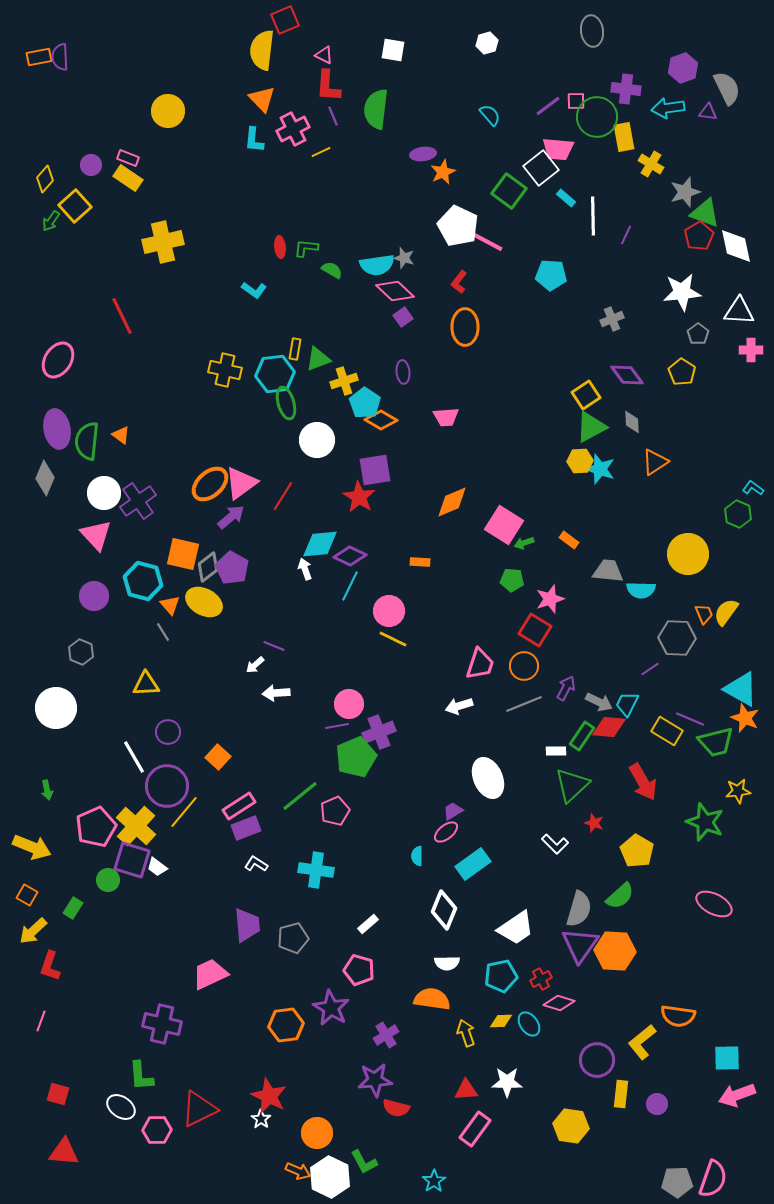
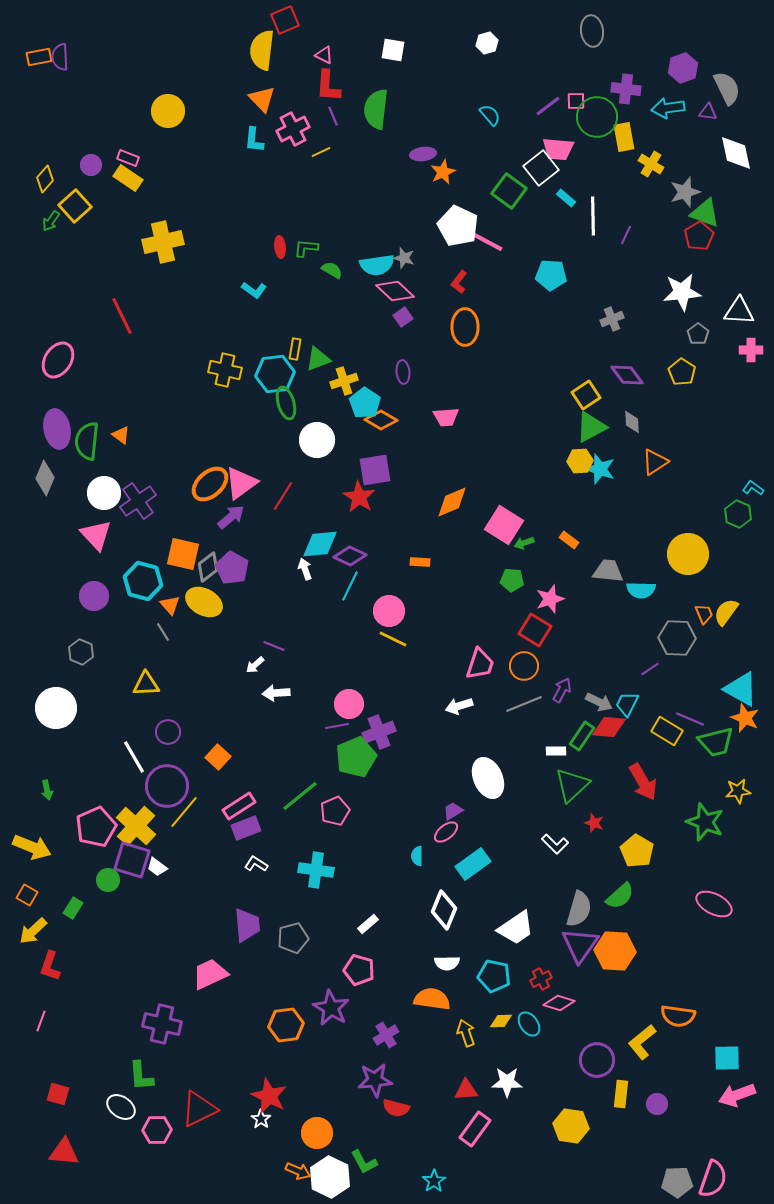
white diamond at (736, 246): moved 93 px up
purple arrow at (566, 688): moved 4 px left, 2 px down
cyan pentagon at (501, 976): moved 7 px left; rotated 24 degrees clockwise
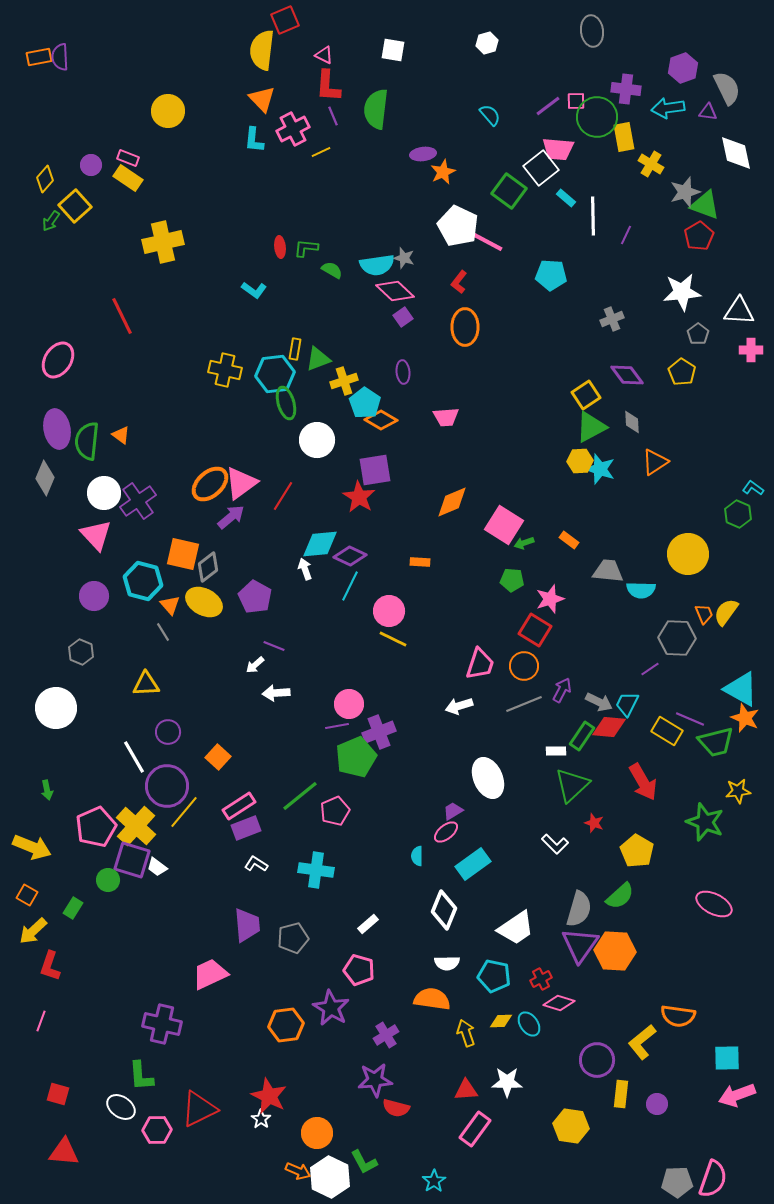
green triangle at (705, 213): moved 8 px up
purple pentagon at (232, 568): moved 23 px right, 29 px down
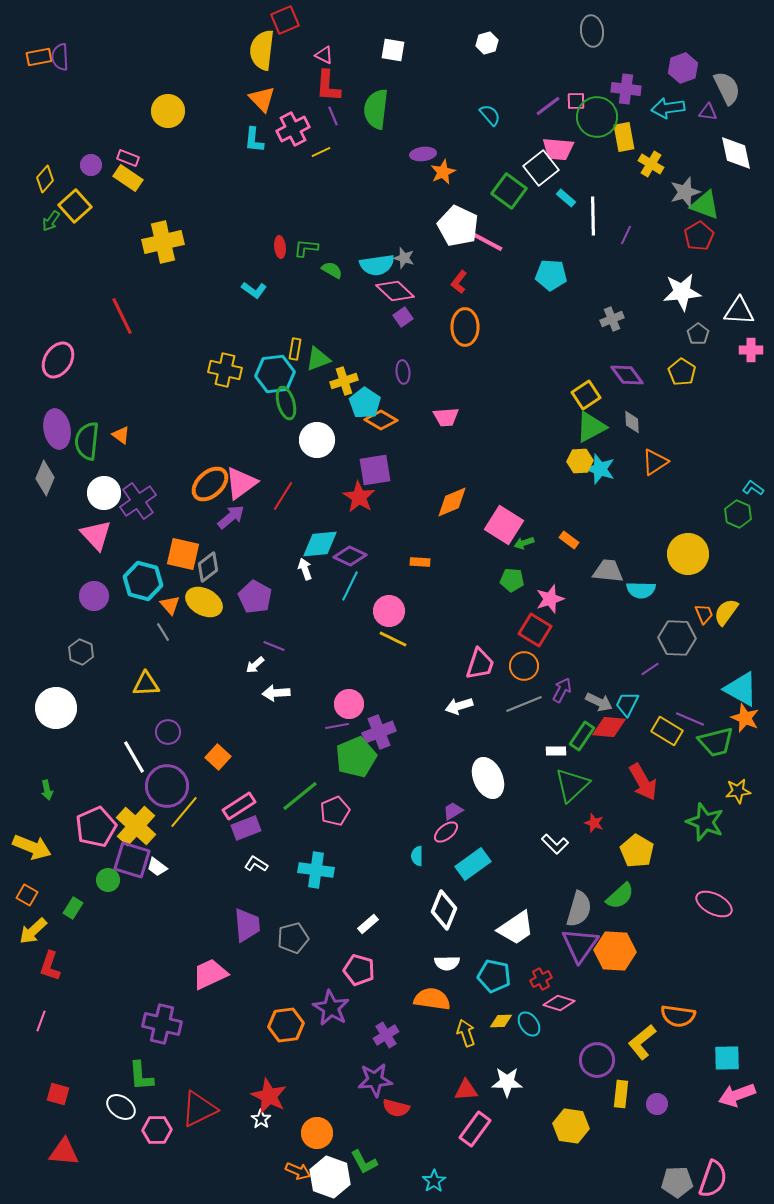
white hexagon at (330, 1177): rotated 6 degrees counterclockwise
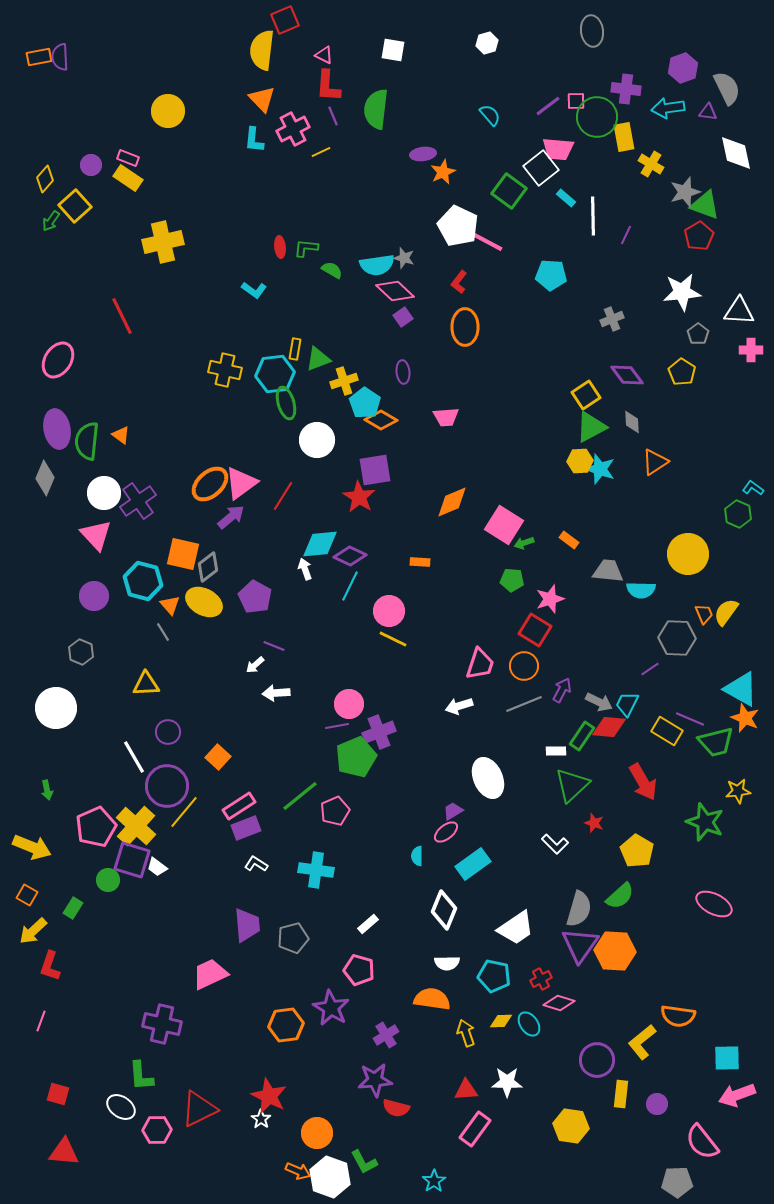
pink semicircle at (713, 1179): moved 11 px left, 37 px up; rotated 123 degrees clockwise
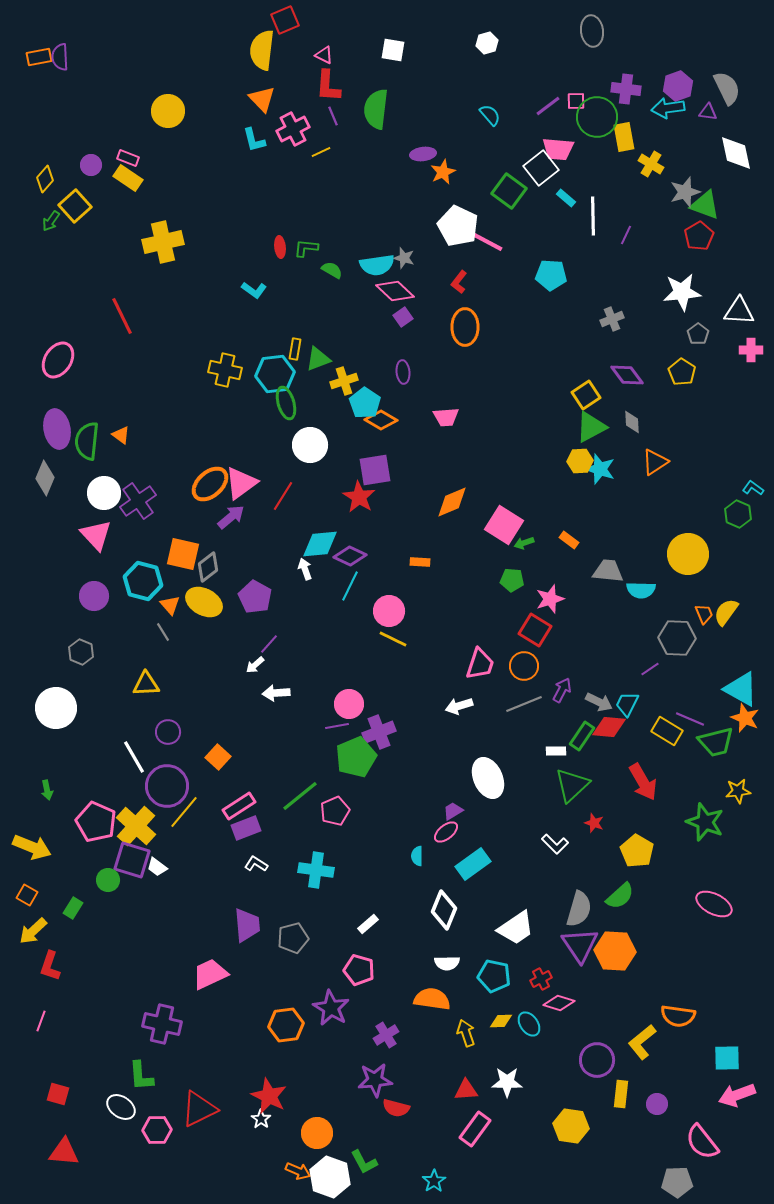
purple hexagon at (683, 68): moved 5 px left, 18 px down
cyan L-shape at (254, 140): rotated 20 degrees counterclockwise
white circle at (317, 440): moved 7 px left, 5 px down
purple line at (274, 646): moved 5 px left, 2 px up; rotated 70 degrees counterclockwise
pink pentagon at (96, 827): moved 5 px up; rotated 24 degrees counterclockwise
purple triangle at (580, 945): rotated 9 degrees counterclockwise
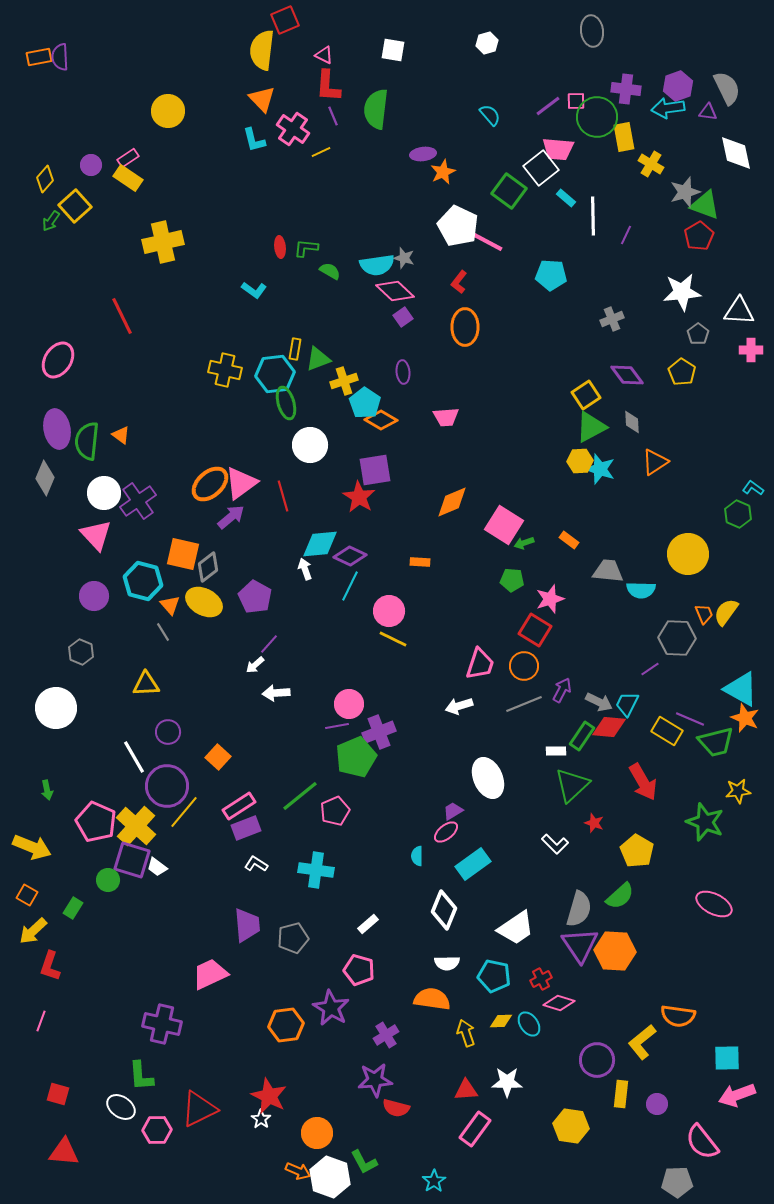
pink cross at (293, 129): rotated 28 degrees counterclockwise
pink rectangle at (128, 158): rotated 55 degrees counterclockwise
green semicircle at (332, 270): moved 2 px left, 1 px down
red line at (283, 496): rotated 48 degrees counterclockwise
